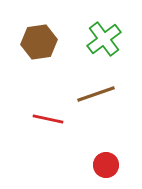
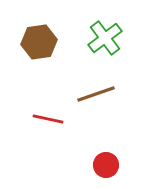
green cross: moved 1 px right, 1 px up
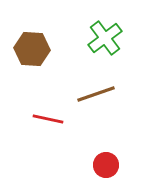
brown hexagon: moved 7 px left, 7 px down; rotated 12 degrees clockwise
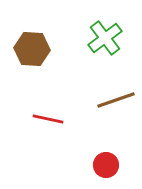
brown line: moved 20 px right, 6 px down
